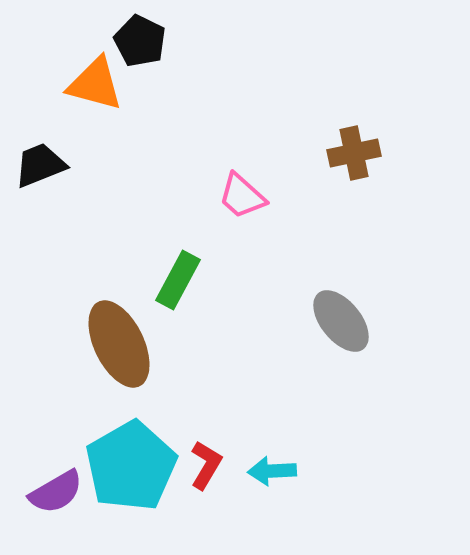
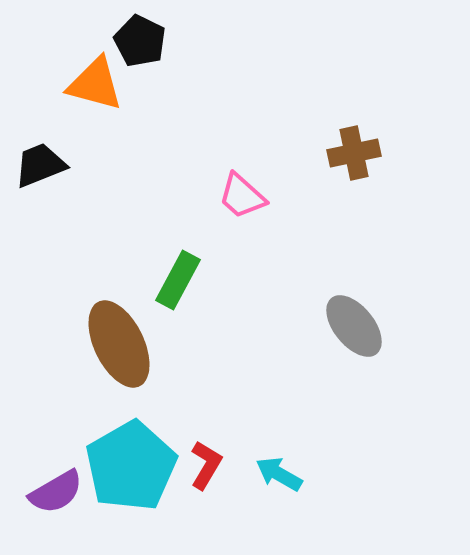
gray ellipse: moved 13 px right, 5 px down
cyan arrow: moved 7 px right, 3 px down; rotated 33 degrees clockwise
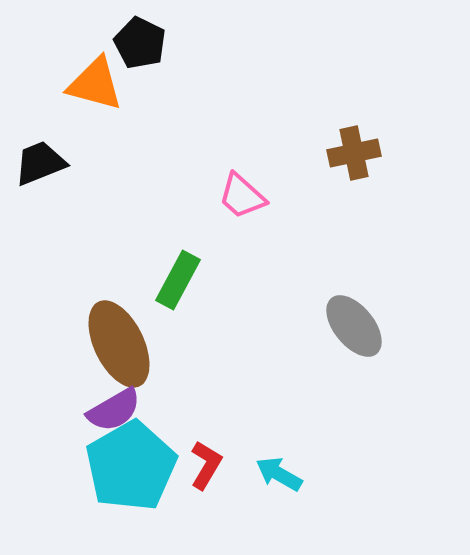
black pentagon: moved 2 px down
black trapezoid: moved 2 px up
purple semicircle: moved 58 px right, 82 px up
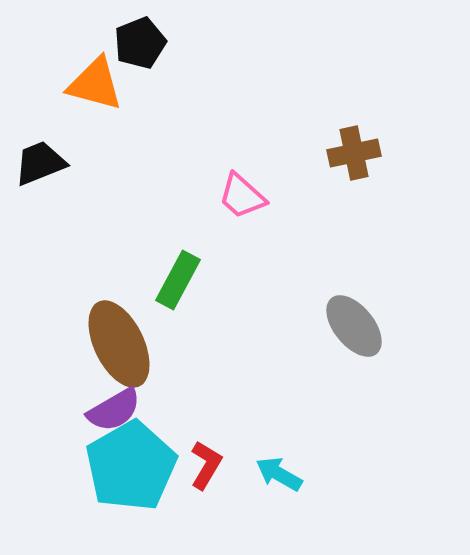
black pentagon: rotated 24 degrees clockwise
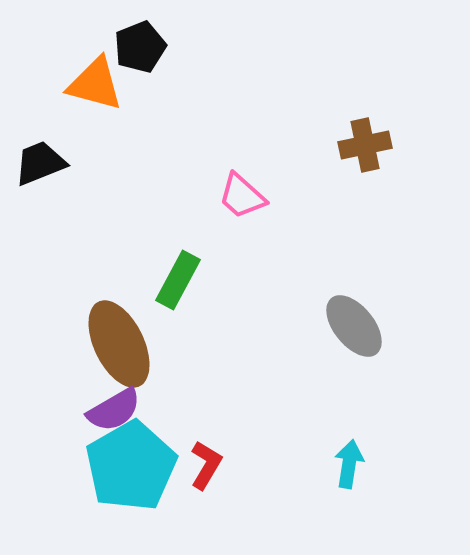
black pentagon: moved 4 px down
brown cross: moved 11 px right, 8 px up
cyan arrow: moved 70 px right, 10 px up; rotated 69 degrees clockwise
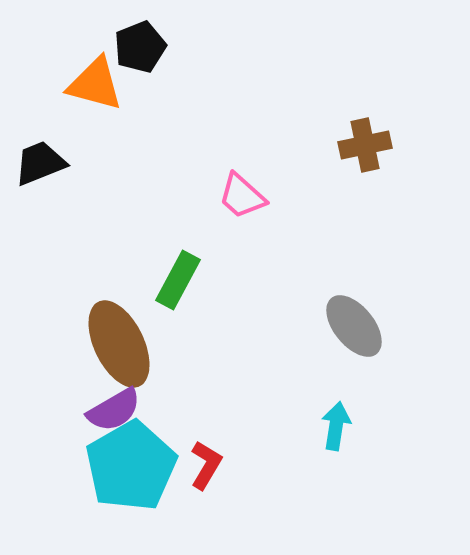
cyan arrow: moved 13 px left, 38 px up
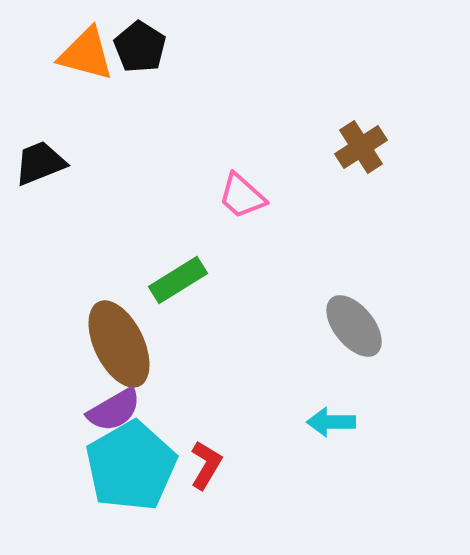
black pentagon: rotated 18 degrees counterclockwise
orange triangle: moved 9 px left, 30 px up
brown cross: moved 4 px left, 2 px down; rotated 21 degrees counterclockwise
green rectangle: rotated 30 degrees clockwise
cyan arrow: moved 5 px left, 4 px up; rotated 99 degrees counterclockwise
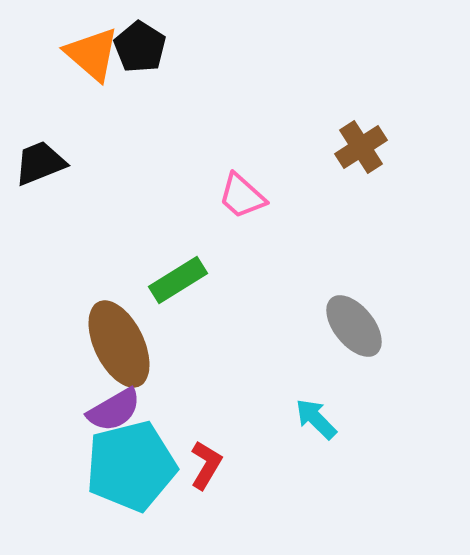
orange triangle: moved 6 px right; rotated 26 degrees clockwise
cyan arrow: moved 15 px left, 3 px up; rotated 45 degrees clockwise
cyan pentagon: rotated 16 degrees clockwise
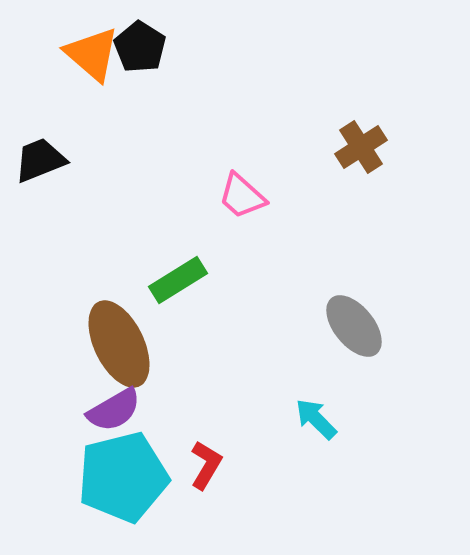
black trapezoid: moved 3 px up
cyan pentagon: moved 8 px left, 11 px down
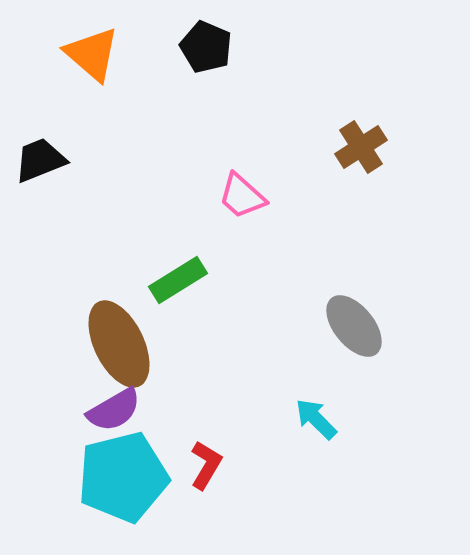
black pentagon: moved 66 px right; rotated 9 degrees counterclockwise
